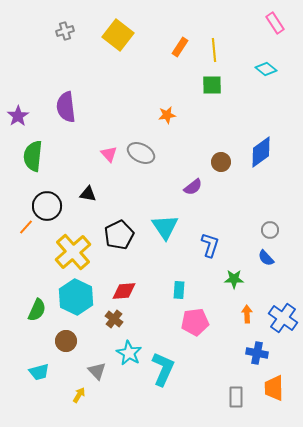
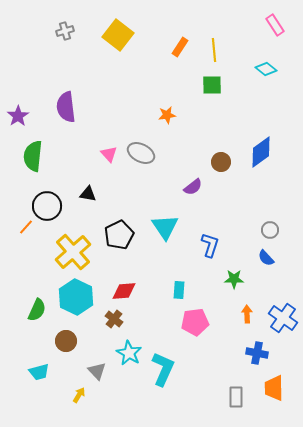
pink rectangle at (275, 23): moved 2 px down
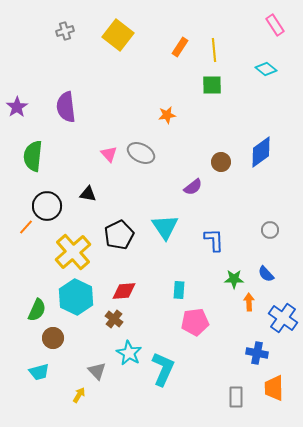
purple star at (18, 116): moved 1 px left, 9 px up
blue L-shape at (210, 245): moved 4 px right, 5 px up; rotated 20 degrees counterclockwise
blue semicircle at (266, 258): moved 16 px down
orange arrow at (247, 314): moved 2 px right, 12 px up
brown circle at (66, 341): moved 13 px left, 3 px up
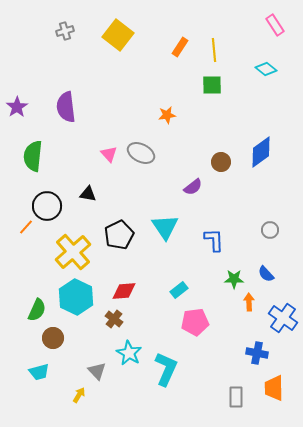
cyan rectangle at (179, 290): rotated 48 degrees clockwise
cyan L-shape at (163, 369): moved 3 px right
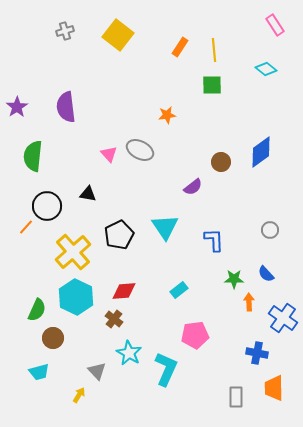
gray ellipse at (141, 153): moved 1 px left, 3 px up
pink pentagon at (195, 322): moved 13 px down
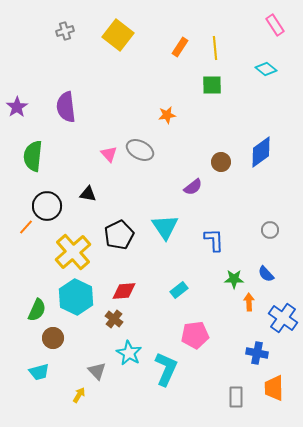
yellow line at (214, 50): moved 1 px right, 2 px up
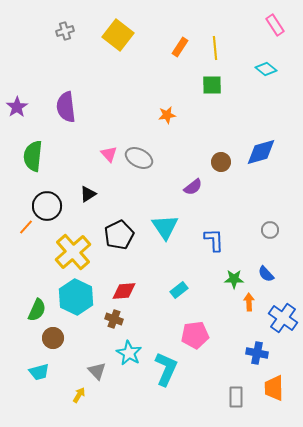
gray ellipse at (140, 150): moved 1 px left, 8 px down
blue diamond at (261, 152): rotated 20 degrees clockwise
black triangle at (88, 194): rotated 42 degrees counterclockwise
brown cross at (114, 319): rotated 18 degrees counterclockwise
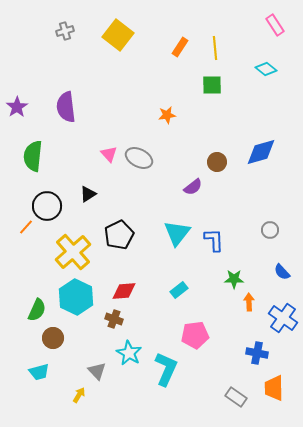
brown circle at (221, 162): moved 4 px left
cyan triangle at (165, 227): moved 12 px right, 6 px down; rotated 12 degrees clockwise
blue semicircle at (266, 274): moved 16 px right, 2 px up
gray rectangle at (236, 397): rotated 55 degrees counterclockwise
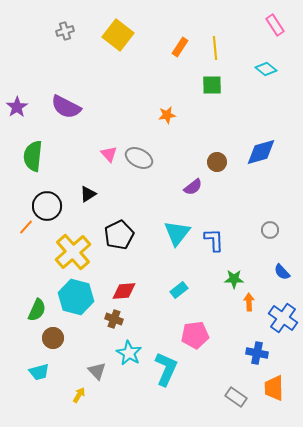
purple semicircle at (66, 107): rotated 56 degrees counterclockwise
cyan hexagon at (76, 297): rotated 12 degrees counterclockwise
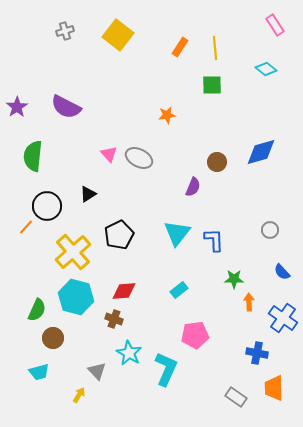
purple semicircle at (193, 187): rotated 30 degrees counterclockwise
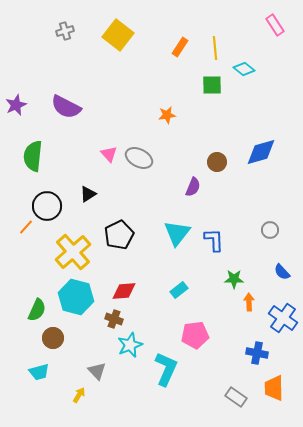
cyan diamond at (266, 69): moved 22 px left
purple star at (17, 107): moved 1 px left, 2 px up; rotated 10 degrees clockwise
cyan star at (129, 353): moved 1 px right, 8 px up; rotated 20 degrees clockwise
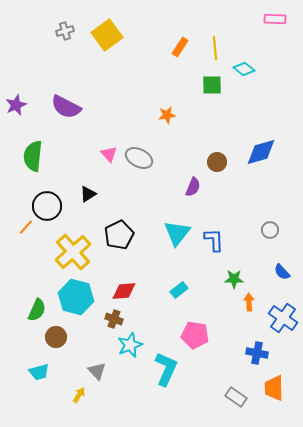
pink rectangle at (275, 25): moved 6 px up; rotated 55 degrees counterclockwise
yellow square at (118, 35): moved 11 px left; rotated 16 degrees clockwise
pink pentagon at (195, 335): rotated 16 degrees clockwise
brown circle at (53, 338): moved 3 px right, 1 px up
